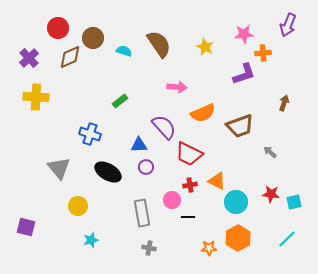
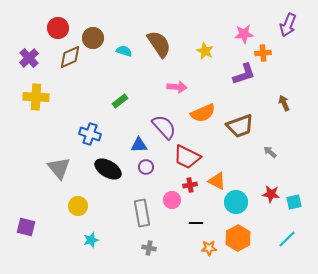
yellow star: moved 4 px down
brown arrow: rotated 42 degrees counterclockwise
red trapezoid: moved 2 px left, 3 px down
black ellipse: moved 3 px up
black line: moved 8 px right, 6 px down
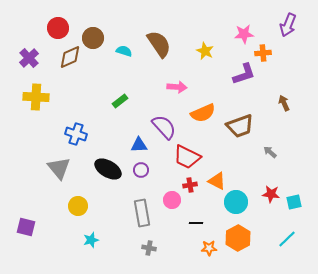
blue cross: moved 14 px left
purple circle: moved 5 px left, 3 px down
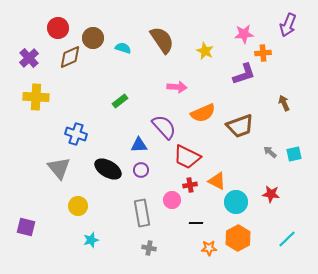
brown semicircle: moved 3 px right, 4 px up
cyan semicircle: moved 1 px left, 3 px up
cyan square: moved 48 px up
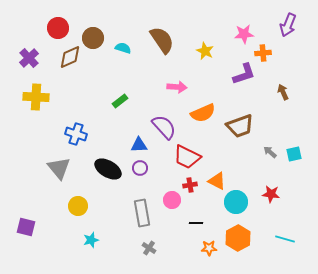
brown arrow: moved 1 px left, 11 px up
purple circle: moved 1 px left, 2 px up
cyan line: moved 2 px left; rotated 60 degrees clockwise
gray cross: rotated 24 degrees clockwise
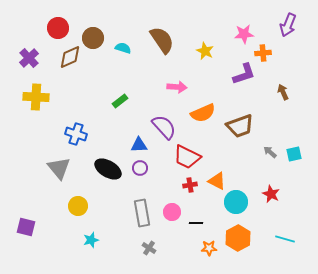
red star: rotated 18 degrees clockwise
pink circle: moved 12 px down
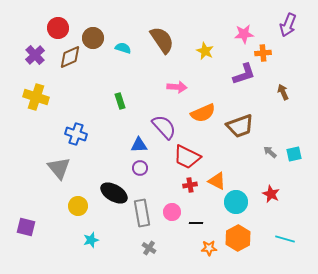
purple cross: moved 6 px right, 3 px up
yellow cross: rotated 15 degrees clockwise
green rectangle: rotated 70 degrees counterclockwise
black ellipse: moved 6 px right, 24 px down
